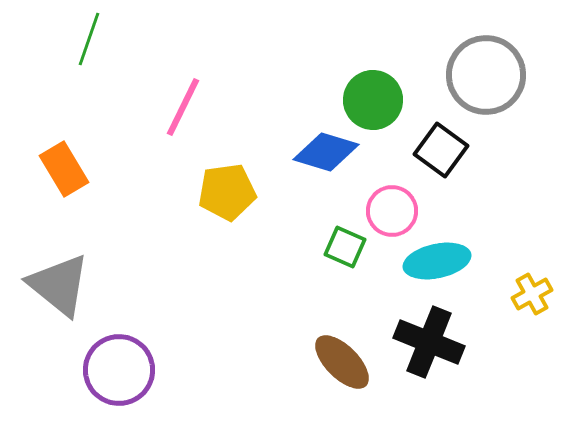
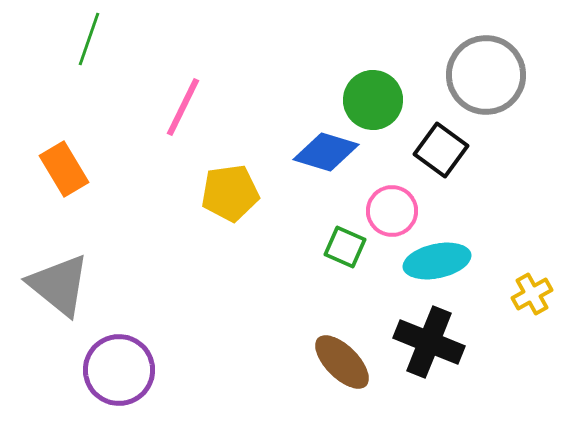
yellow pentagon: moved 3 px right, 1 px down
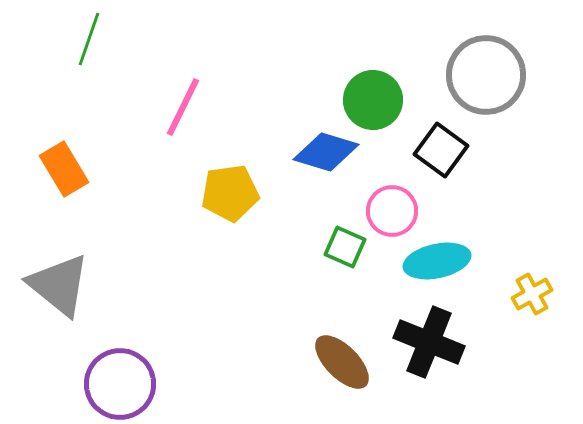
purple circle: moved 1 px right, 14 px down
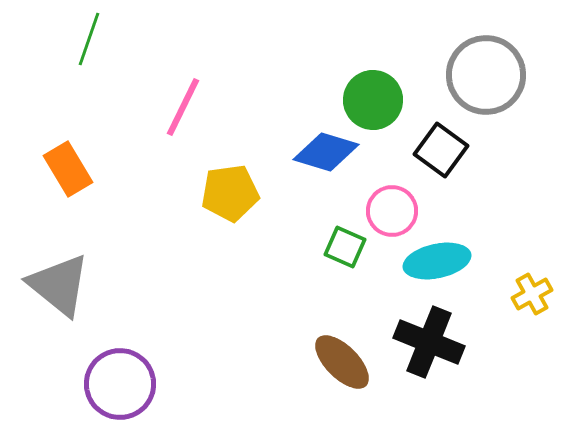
orange rectangle: moved 4 px right
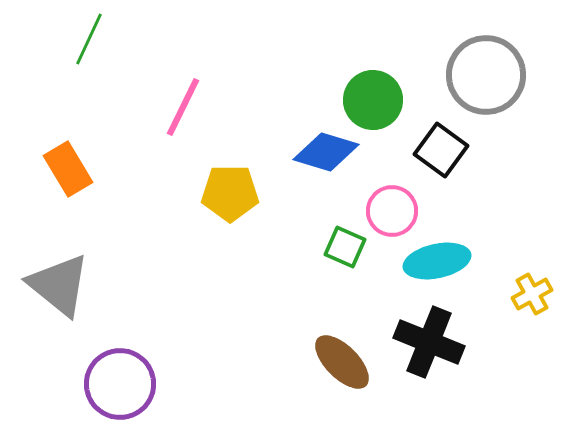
green line: rotated 6 degrees clockwise
yellow pentagon: rotated 8 degrees clockwise
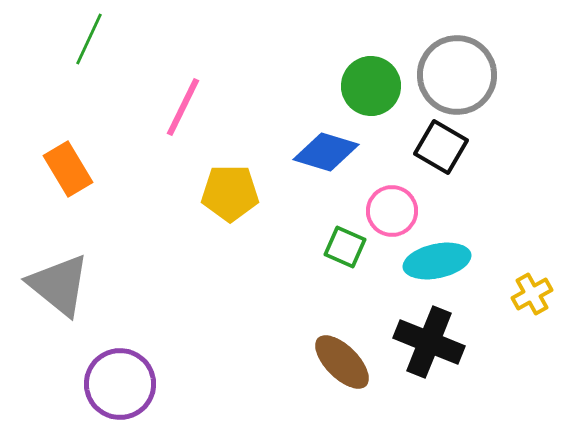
gray circle: moved 29 px left
green circle: moved 2 px left, 14 px up
black square: moved 3 px up; rotated 6 degrees counterclockwise
